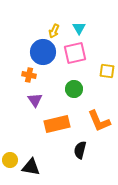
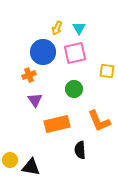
yellow arrow: moved 3 px right, 3 px up
orange cross: rotated 32 degrees counterclockwise
black semicircle: rotated 18 degrees counterclockwise
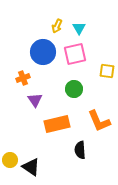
yellow arrow: moved 2 px up
pink square: moved 1 px down
orange cross: moved 6 px left, 3 px down
black triangle: rotated 24 degrees clockwise
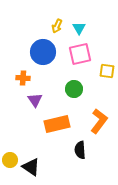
pink square: moved 5 px right
orange cross: rotated 24 degrees clockwise
orange L-shape: rotated 120 degrees counterclockwise
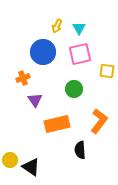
orange cross: rotated 24 degrees counterclockwise
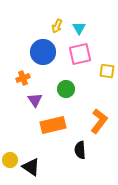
green circle: moved 8 px left
orange rectangle: moved 4 px left, 1 px down
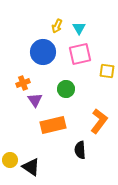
orange cross: moved 5 px down
